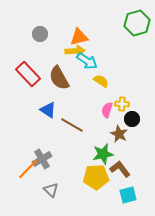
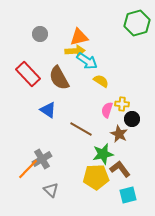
brown line: moved 9 px right, 4 px down
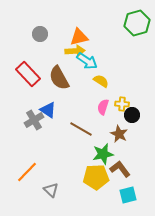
pink semicircle: moved 4 px left, 3 px up
black circle: moved 4 px up
gray cross: moved 8 px left, 39 px up
orange line: moved 1 px left, 3 px down
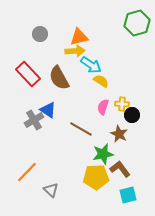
cyan arrow: moved 4 px right, 4 px down
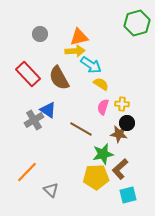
yellow semicircle: moved 3 px down
black circle: moved 5 px left, 8 px down
brown star: rotated 18 degrees counterclockwise
brown L-shape: rotated 95 degrees counterclockwise
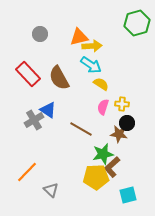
yellow arrow: moved 17 px right, 5 px up
brown L-shape: moved 8 px left, 2 px up
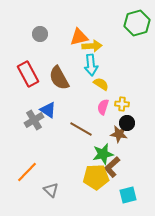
cyan arrow: rotated 50 degrees clockwise
red rectangle: rotated 15 degrees clockwise
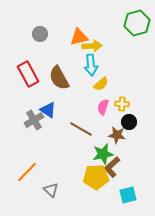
yellow semicircle: rotated 105 degrees clockwise
black circle: moved 2 px right, 1 px up
brown star: moved 2 px left, 1 px down
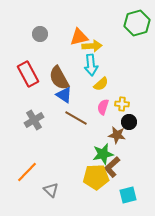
blue triangle: moved 16 px right, 15 px up
brown line: moved 5 px left, 11 px up
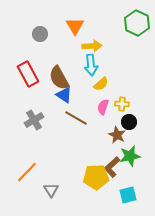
green hexagon: rotated 20 degrees counterclockwise
orange triangle: moved 4 px left, 11 px up; rotated 48 degrees counterclockwise
brown star: rotated 18 degrees clockwise
green star: moved 27 px right, 2 px down
gray triangle: rotated 14 degrees clockwise
